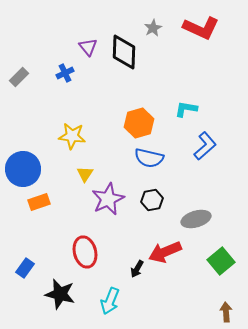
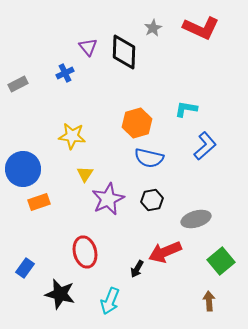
gray rectangle: moved 1 px left, 7 px down; rotated 18 degrees clockwise
orange hexagon: moved 2 px left
brown arrow: moved 17 px left, 11 px up
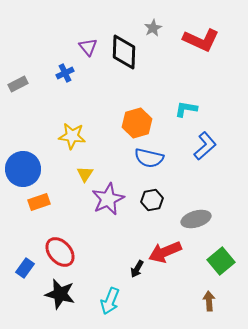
red L-shape: moved 12 px down
red ellipse: moved 25 px left; rotated 28 degrees counterclockwise
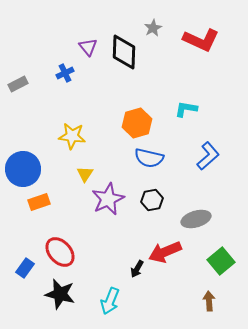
blue L-shape: moved 3 px right, 10 px down
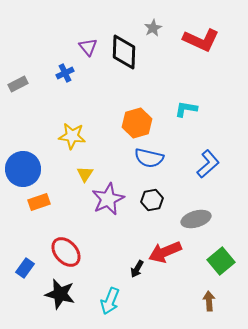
blue L-shape: moved 8 px down
red ellipse: moved 6 px right
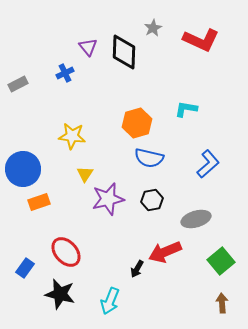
purple star: rotated 12 degrees clockwise
brown arrow: moved 13 px right, 2 px down
